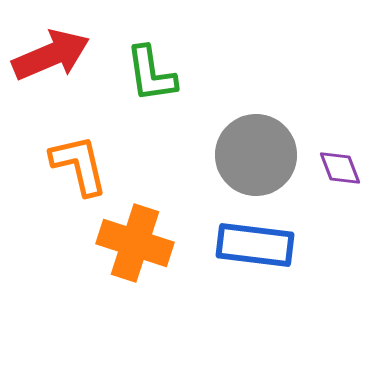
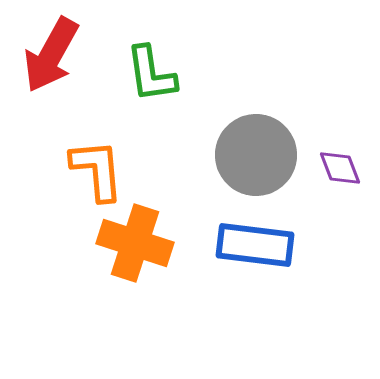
red arrow: rotated 142 degrees clockwise
orange L-shape: moved 18 px right, 5 px down; rotated 8 degrees clockwise
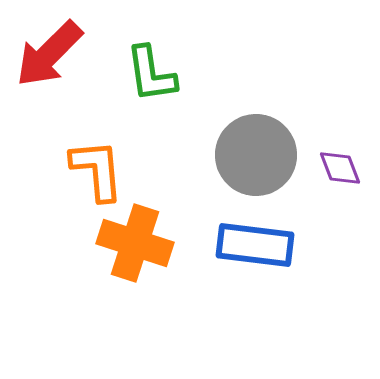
red arrow: moved 2 px left, 1 px up; rotated 16 degrees clockwise
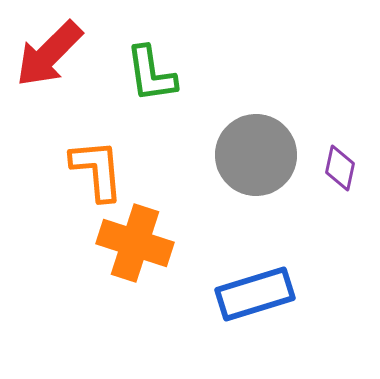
purple diamond: rotated 33 degrees clockwise
blue rectangle: moved 49 px down; rotated 24 degrees counterclockwise
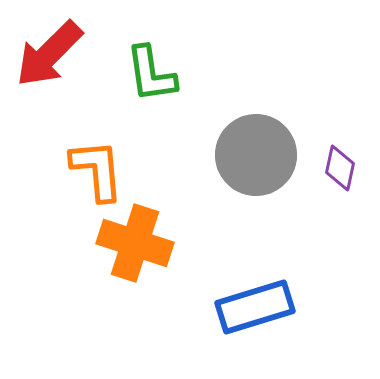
blue rectangle: moved 13 px down
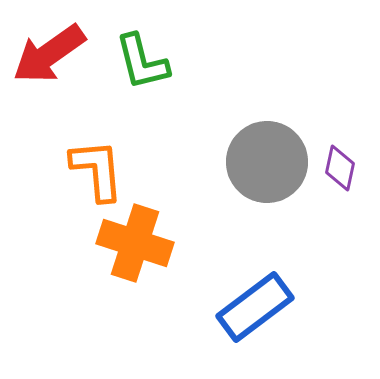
red arrow: rotated 10 degrees clockwise
green L-shape: moved 9 px left, 12 px up; rotated 6 degrees counterclockwise
gray circle: moved 11 px right, 7 px down
blue rectangle: rotated 20 degrees counterclockwise
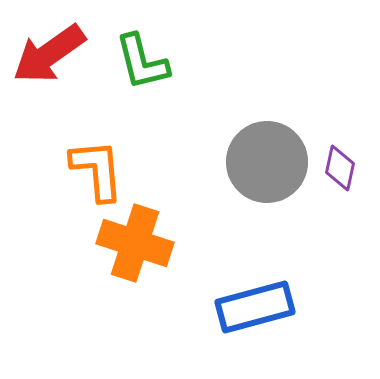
blue rectangle: rotated 22 degrees clockwise
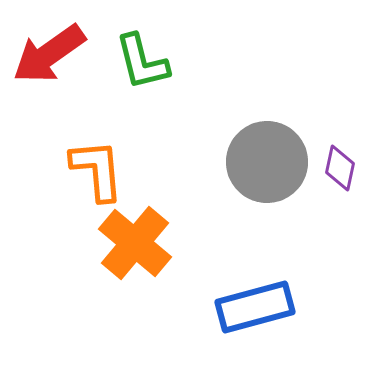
orange cross: rotated 22 degrees clockwise
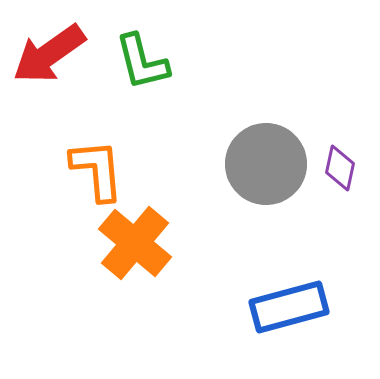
gray circle: moved 1 px left, 2 px down
blue rectangle: moved 34 px right
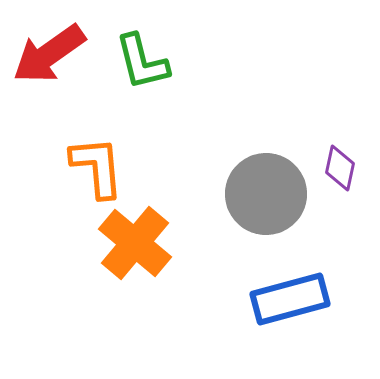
gray circle: moved 30 px down
orange L-shape: moved 3 px up
blue rectangle: moved 1 px right, 8 px up
